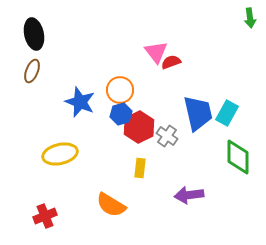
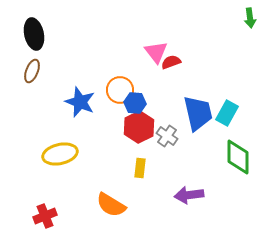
blue hexagon: moved 14 px right, 11 px up; rotated 20 degrees clockwise
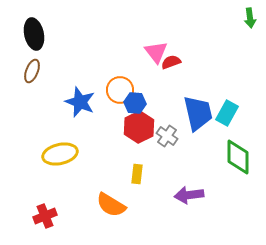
yellow rectangle: moved 3 px left, 6 px down
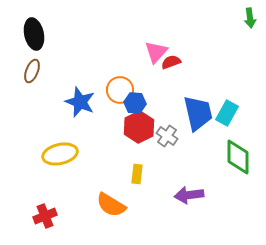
pink triangle: rotated 20 degrees clockwise
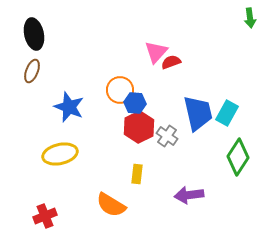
blue star: moved 11 px left, 5 px down
green diamond: rotated 33 degrees clockwise
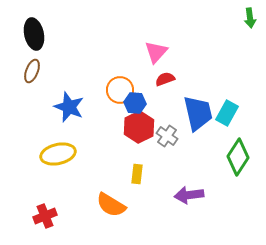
red semicircle: moved 6 px left, 17 px down
yellow ellipse: moved 2 px left
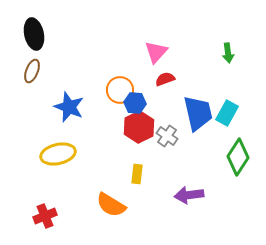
green arrow: moved 22 px left, 35 px down
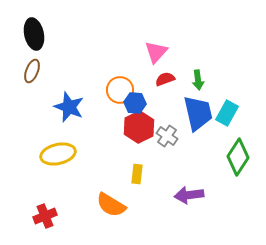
green arrow: moved 30 px left, 27 px down
